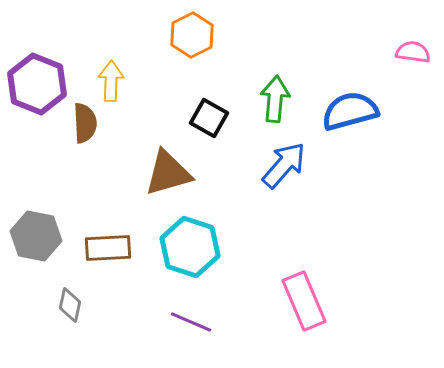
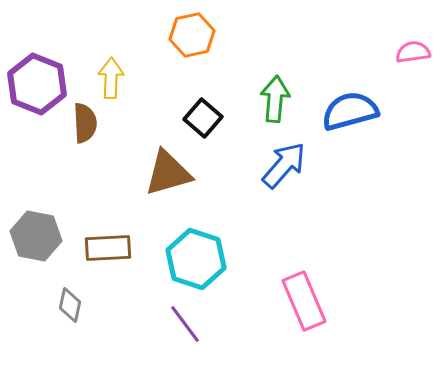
orange hexagon: rotated 15 degrees clockwise
pink semicircle: rotated 16 degrees counterclockwise
yellow arrow: moved 3 px up
black square: moved 6 px left; rotated 12 degrees clockwise
cyan hexagon: moved 6 px right, 12 px down
purple line: moved 6 px left, 2 px down; rotated 30 degrees clockwise
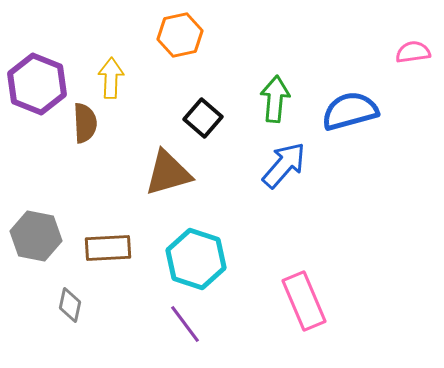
orange hexagon: moved 12 px left
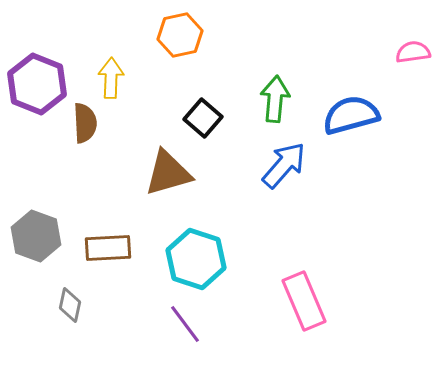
blue semicircle: moved 1 px right, 4 px down
gray hexagon: rotated 9 degrees clockwise
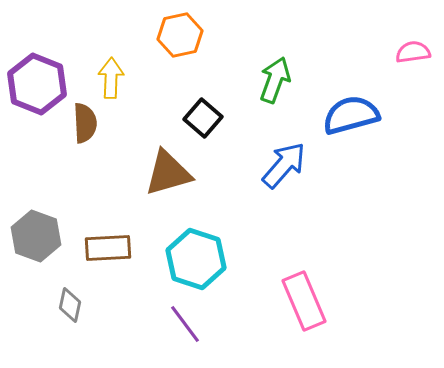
green arrow: moved 19 px up; rotated 15 degrees clockwise
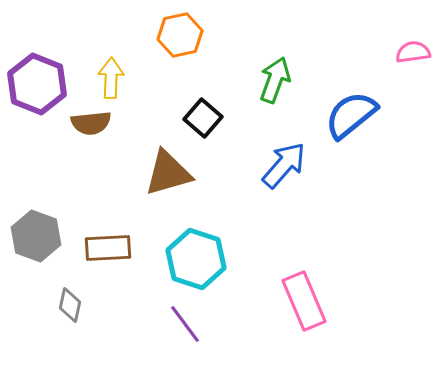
blue semicircle: rotated 24 degrees counterclockwise
brown semicircle: moved 6 px right; rotated 87 degrees clockwise
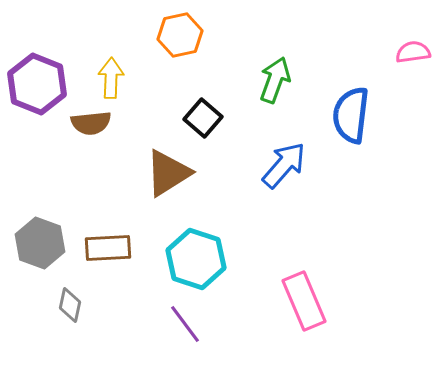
blue semicircle: rotated 44 degrees counterclockwise
brown triangle: rotated 16 degrees counterclockwise
gray hexagon: moved 4 px right, 7 px down
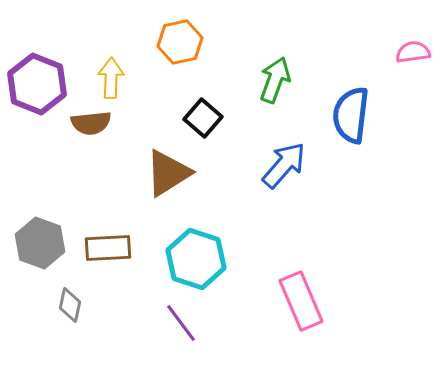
orange hexagon: moved 7 px down
pink rectangle: moved 3 px left
purple line: moved 4 px left, 1 px up
